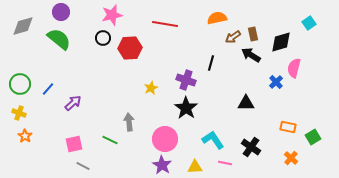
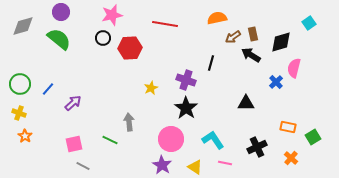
pink circle: moved 6 px right
black cross: moved 6 px right; rotated 30 degrees clockwise
yellow triangle: rotated 35 degrees clockwise
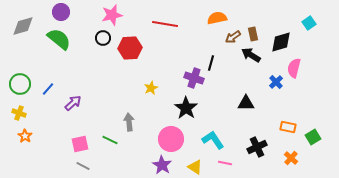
purple cross: moved 8 px right, 2 px up
pink square: moved 6 px right
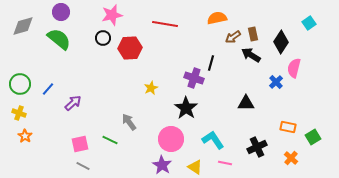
black diamond: rotated 40 degrees counterclockwise
gray arrow: rotated 30 degrees counterclockwise
